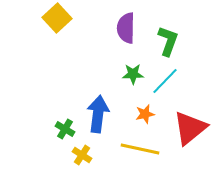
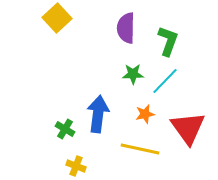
red triangle: moved 2 px left; rotated 27 degrees counterclockwise
yellow cross: moved 6 px left, 11 px down; rotated 12 degrees counterclockwise
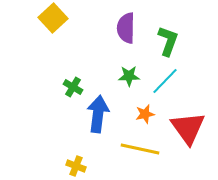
yellow square: moved 4 px left
green star: moved 4 px left, 2 px down
green cross: moved 8 px right, 42 px up
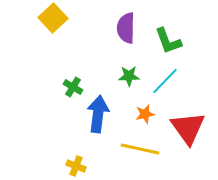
green L-shape: rotated 140 degrees clockwise
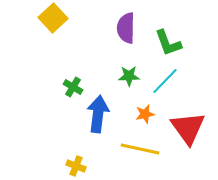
green L-shape: moved 2 px down
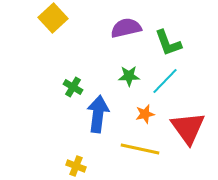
purple semicircle: rotated 76 degrees clockwise
